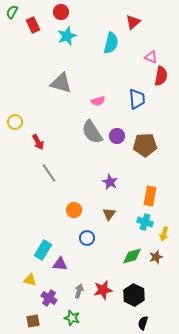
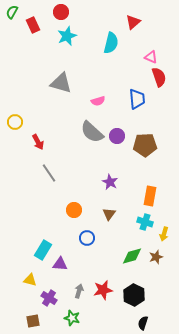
red semicircle: moved 2 px left, 1 px down; rotated 30 degrees counterclockwise
gray semicircle: rotated 15 degrees counterclockwise
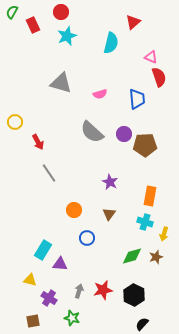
pink semicircle: moved 2 px right, 7 px up
purple circle: moved 7 px right, 2 px up
black semicircle: moved 1 px left, 1 px down; rotated 24 degrees clockwise
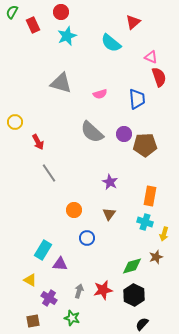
cyan semicircle: rotated 115 degrees clockwise
green diamond: moved 10 px down
yellow triangle: rotated 16 degrees clockwise
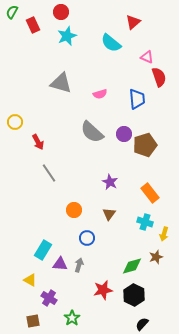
pink triangle: moved 4 px left
brown pentagon: rotated 15 degrees counterclockwise
orange rectangle: moved 3 px up; rotated 48 degrees counterclockwise
gray arrow: moved 26 px up
green star: rotated 21 degrees clockwise
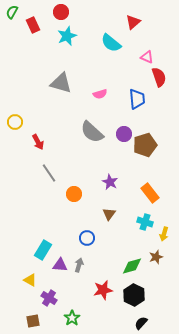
orange circle: moved 16 px up
purple triangle: moved 1 px down
black semicircle: moved 1 px left, 1 px up
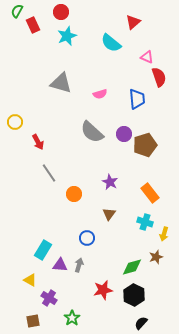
green semicircle: moved 5 px right, 1 px up
green diamond: moved 1 px down
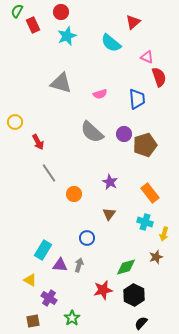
green diamond: moved 6 px left
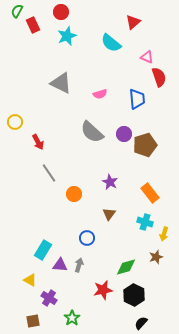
gray triangle: rotated 10 degrees clockwise
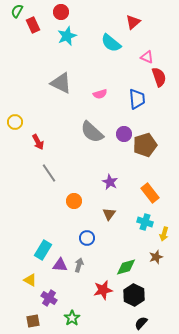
orange circle: moved 7 px down
